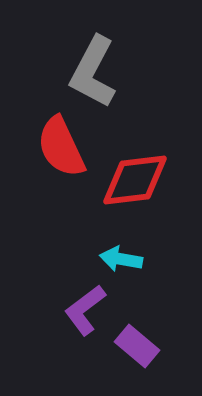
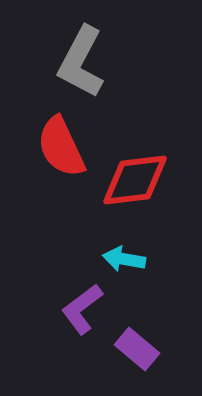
gray L-shape: moved 12 px left, 10 px up
cyan arrow: moved 3 px right
purple L-shape: moved 3 px left, 1 px up
purple rectangle: moved 3 px down
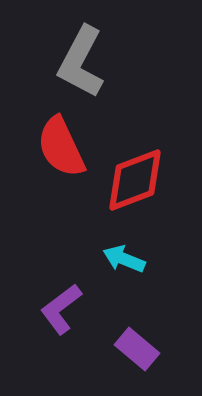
red diamond: rotated 14 degrees counterclockwise
cyan arrow: rotated 12 degrees clockwise
purple L-shape: moved 21 px left
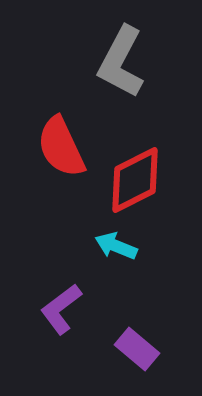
gray L-shape: moved 40 px right
red diamond: rotated 6 degrees counterclockwise
cyan arrow: moved 8 px left, 13 px up
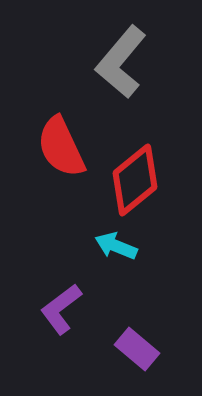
gray L-shape: rotated 12 degrees clockwise
red diamond: rotated 12 degrees counterclockwise
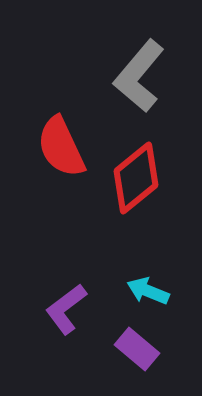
gray L-shape: moved 18 px right, 14 px down
red diamond: moved 1 px right, 2 px up
cyan arrow: moved 32 px right, 45 px down
purple L-shape: moved 5 px right
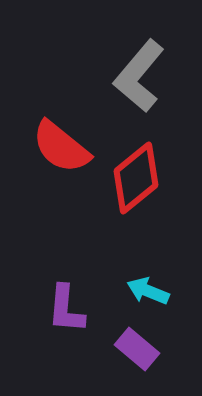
red semicircle: rotated 26 degrees counterclockwise
purple L-shape: rotated 48 degrees counterclockwise
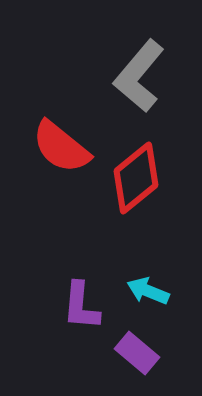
purple L-shape: moved 15 px right, 3 px up
purple rectangle: moved 4 px down
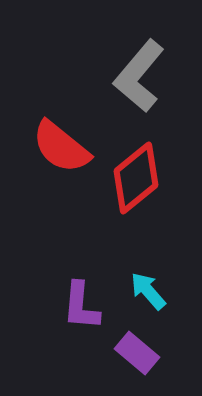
cyan arrow: rotated 27 degrees clockwise
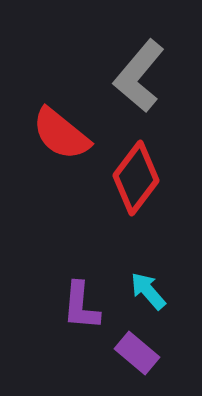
red semicircle: moved 13 px up
red diamond: rotated 14 degrees counterclockwise
